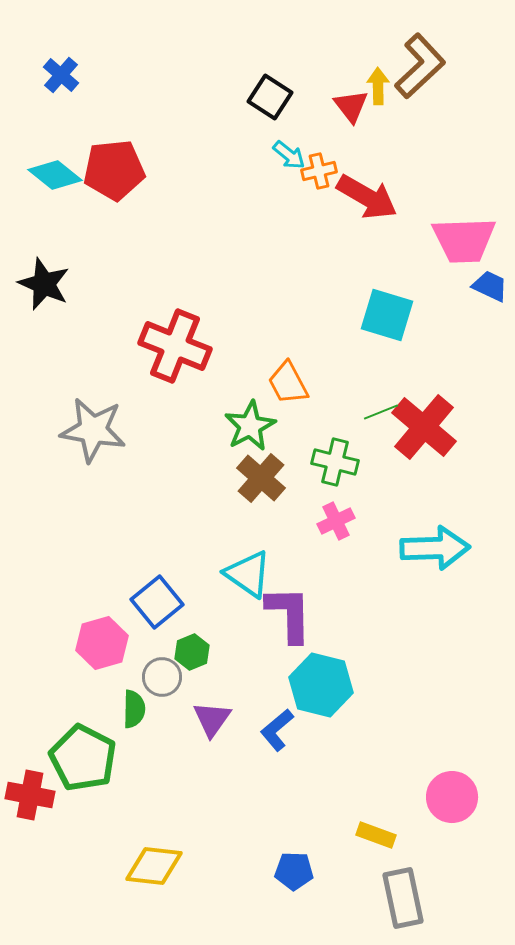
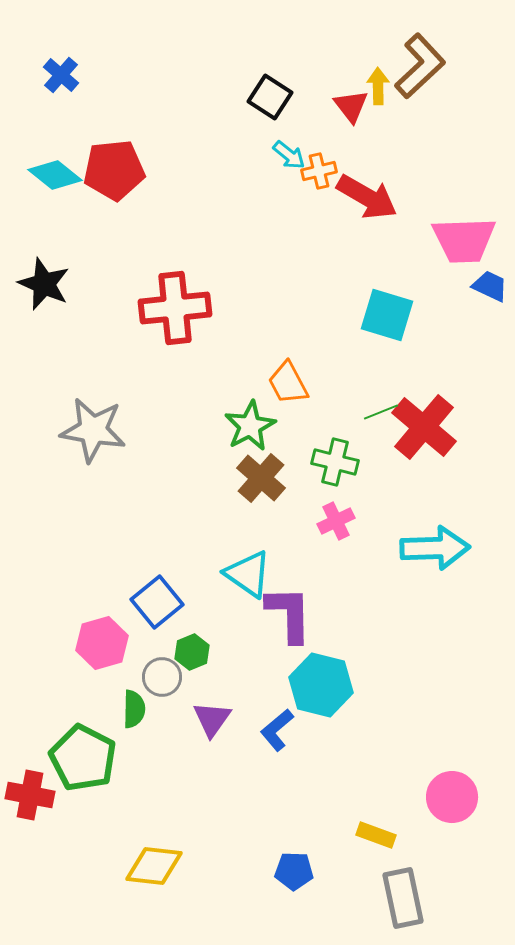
red cross at (175, 346): moved 38 px up; rotated 28 degrees counterclockwise
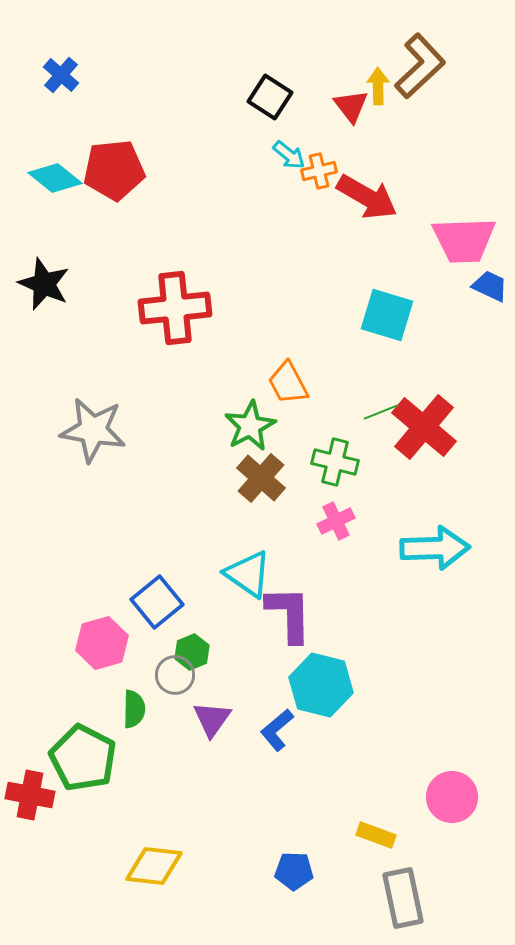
cyan diamond at (55, 175): moved 3 px down
gray circle at (162, 677): moved 13 px right, 2 px up
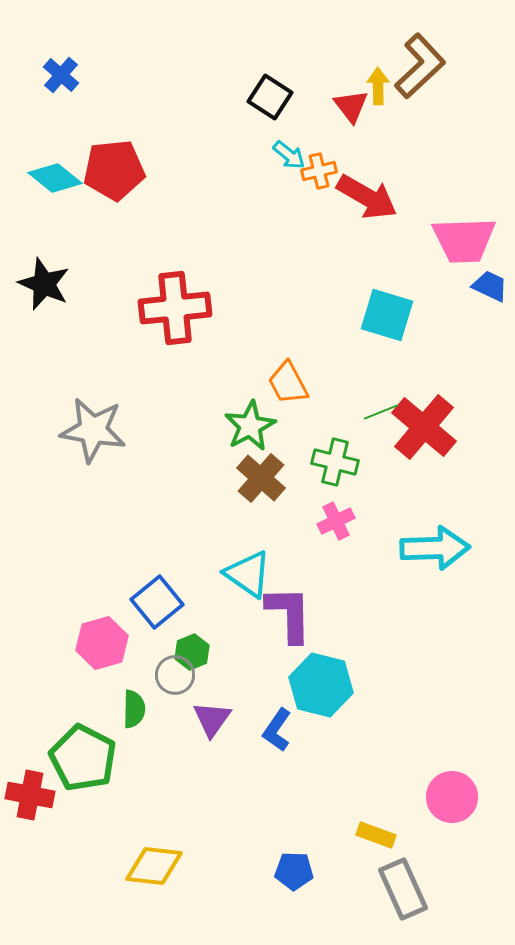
blue L-shape at (277, 730): rotated 15 degrees counterclockwise
gray rectangle at (403, 898): moved 9 px up; rotated 12 degrees counterclockwise
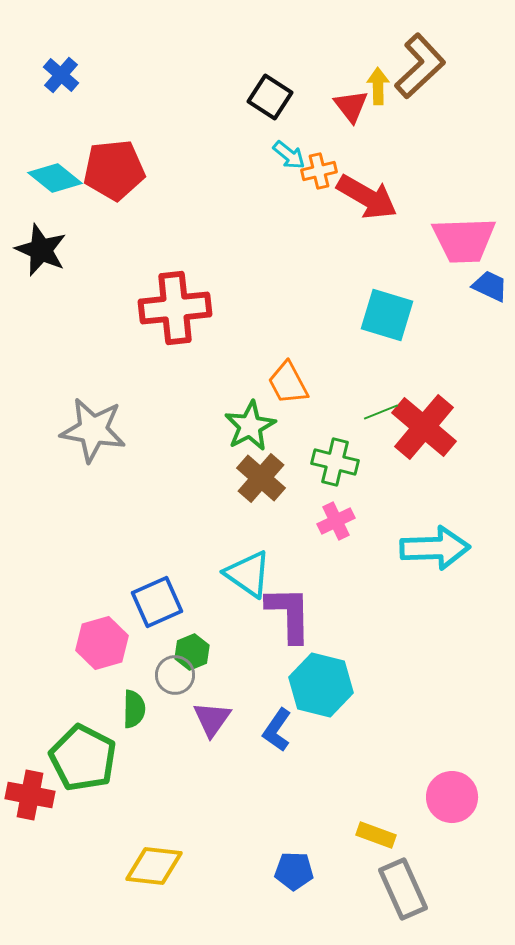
black star at (44, 284): moved 3 px left, 34 px up
blue square at (157, 602): rotated 15 degrees clockwise
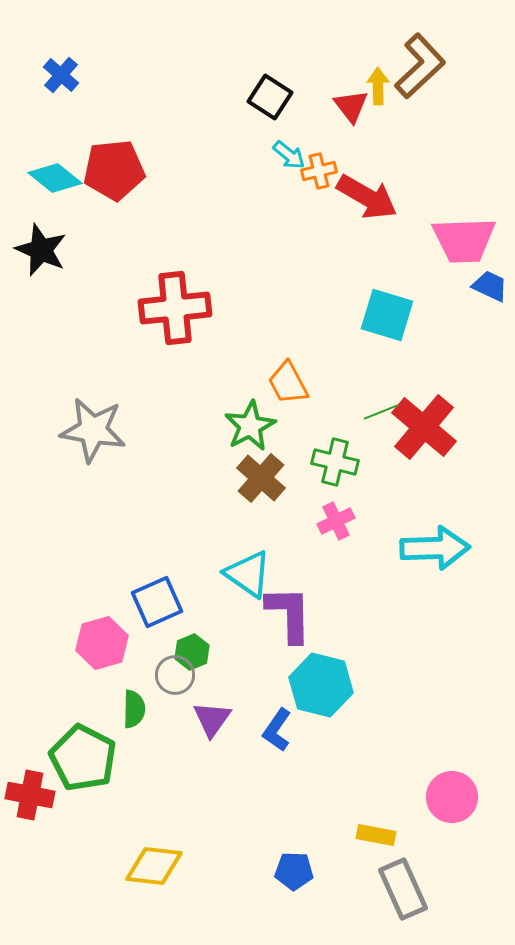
yellow rectangle at (376, 835): rotated 9 degrees counterclockwise
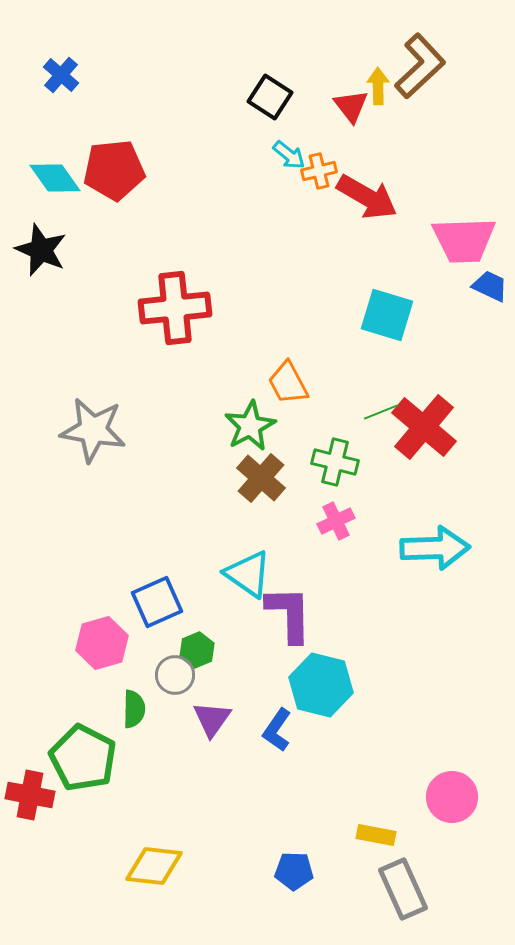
cyan diamond at (55, 178): rotated 16 degrees clockwise
green hexagon at (192, 652): moved 5 px right, 2 px up
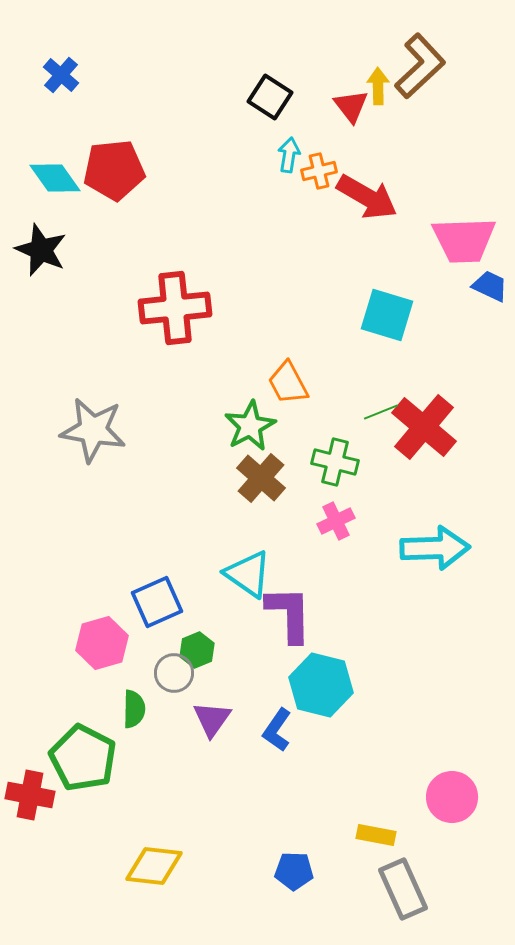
cyan arrow at (289, 155): rotated 120 degrees counterclockwise
gray circle at (175, 675): moved 1 px left, 2 px up
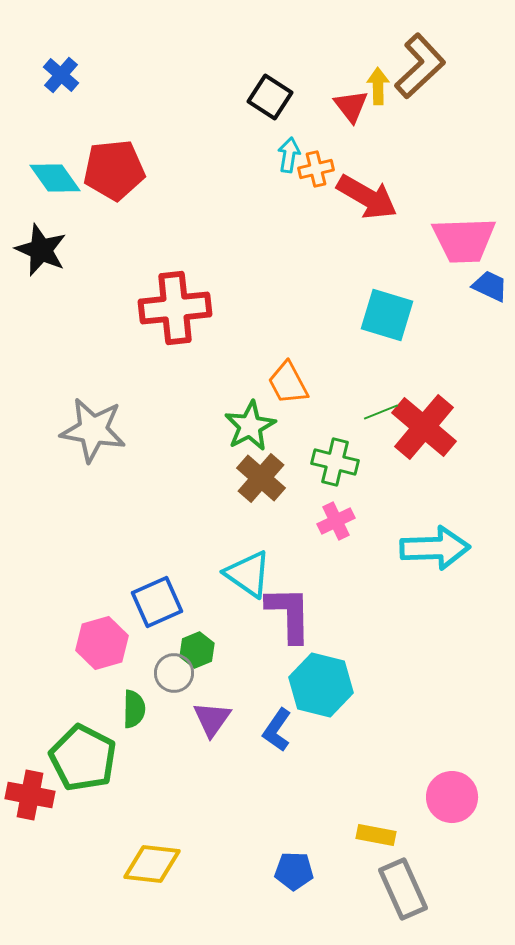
orange cross at (319, 171): moved 3 px left, 2 px up
yellow diamond at (154, 866): moved 2 px left, 2 px up
